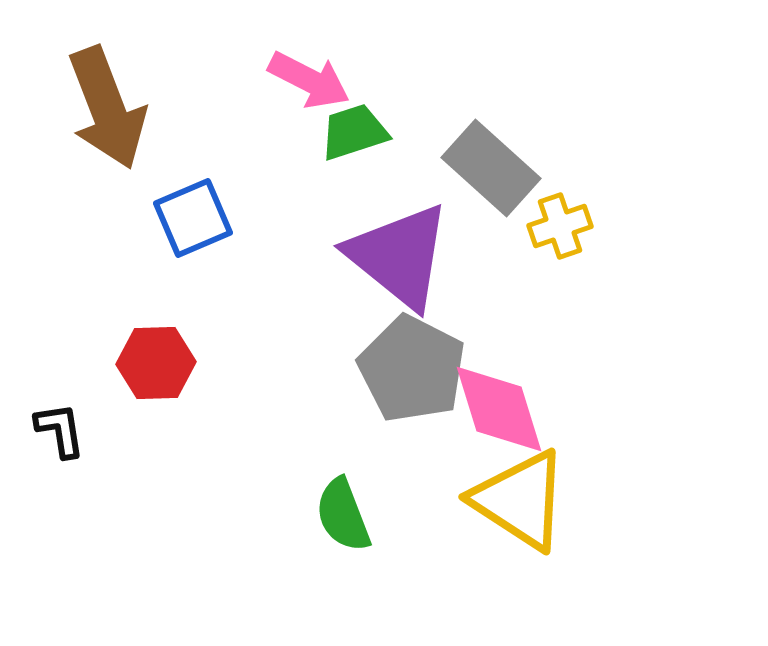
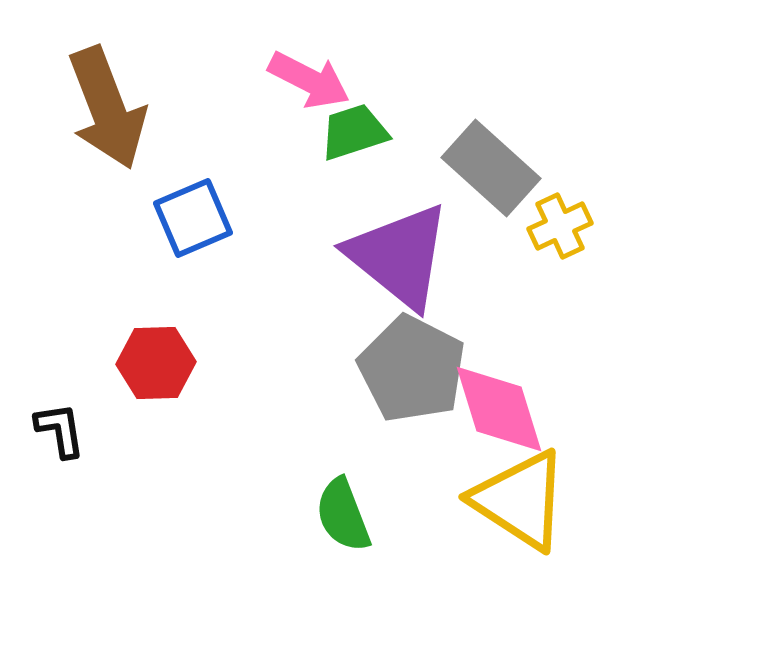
yellow cross: rotated 6 degrees counterclockwise
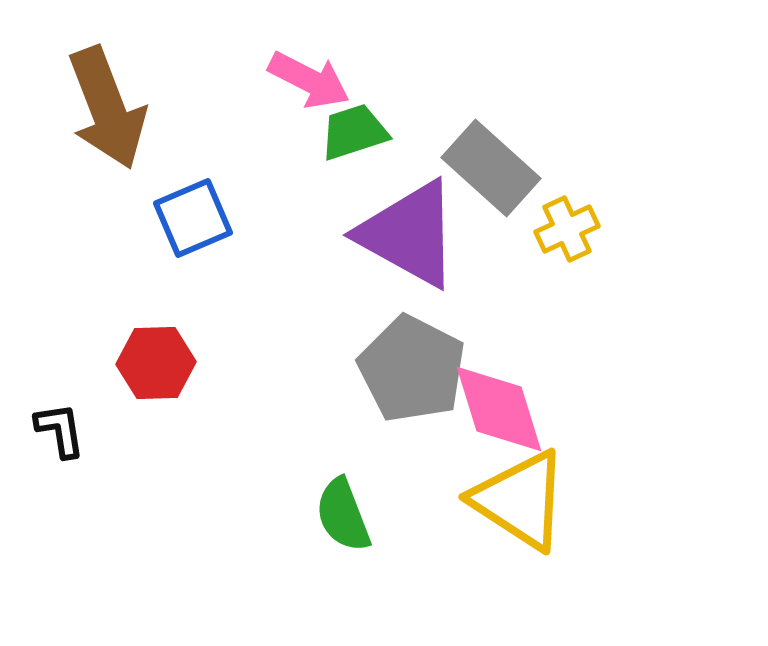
yellow cross: moved 7 px right, 3 px down
purple triangle: moved 10 px right, 22 px up; rotated 10 degrees counterclockwise
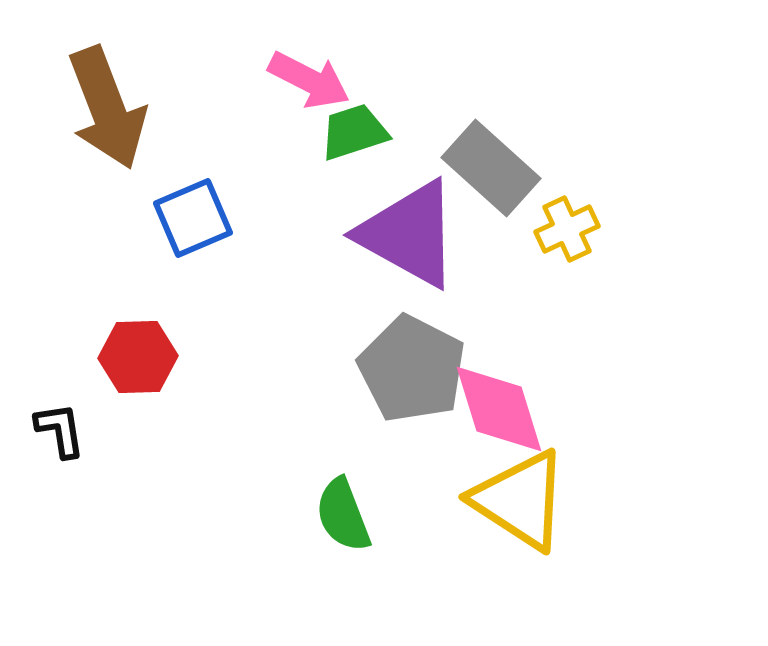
red hexagon: moved 18 px left, 6 px up
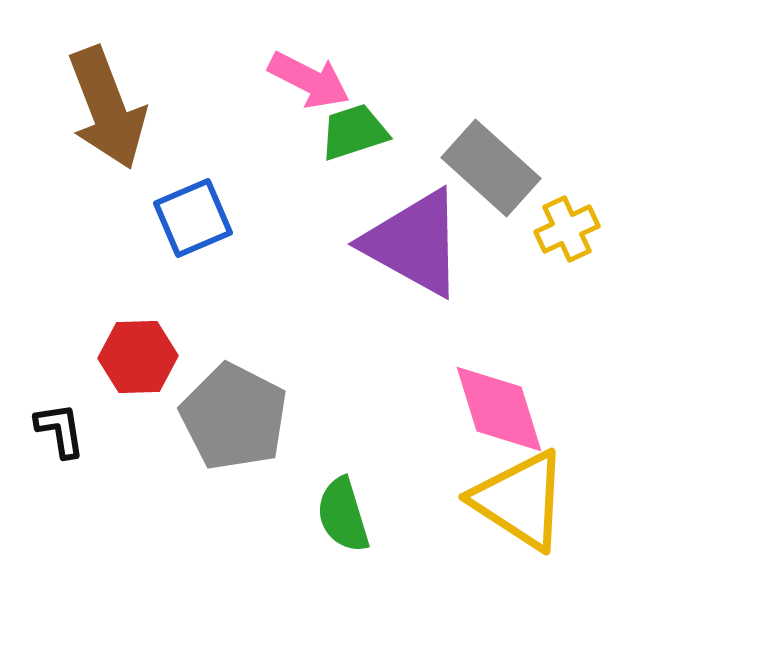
purple triangle: moved 5 px right, 9 px down
gray pentagon: moved 178 px left, 48 px down
green semicircle: rotated 4 degrees clockwise
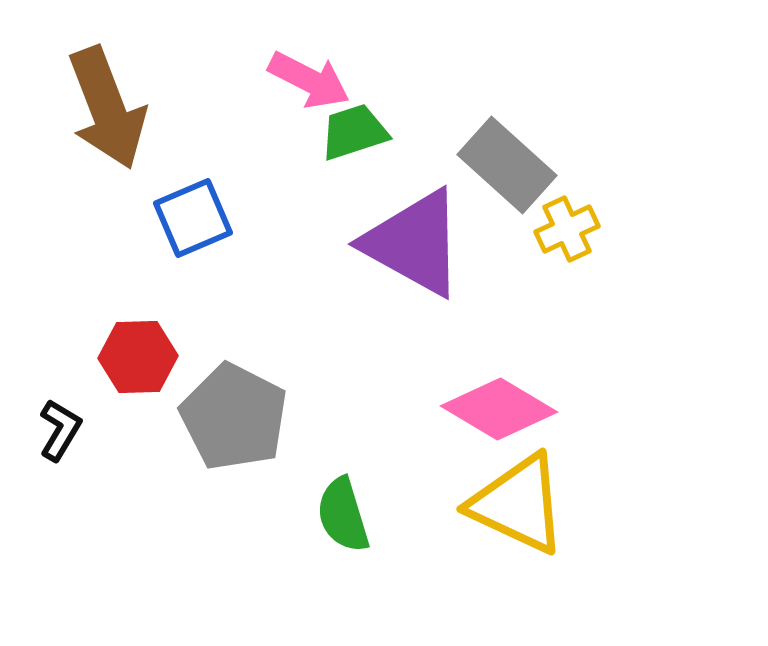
gray rectangle: moved 16 px right, 3 px up
pink diamond: rotated 42 degrees counterclockwise
black L-shape: rotated 40 degrees clockwise
yellow triangle: moved 2 px left, 4 px down; rotated 8 degrees counterclockwise
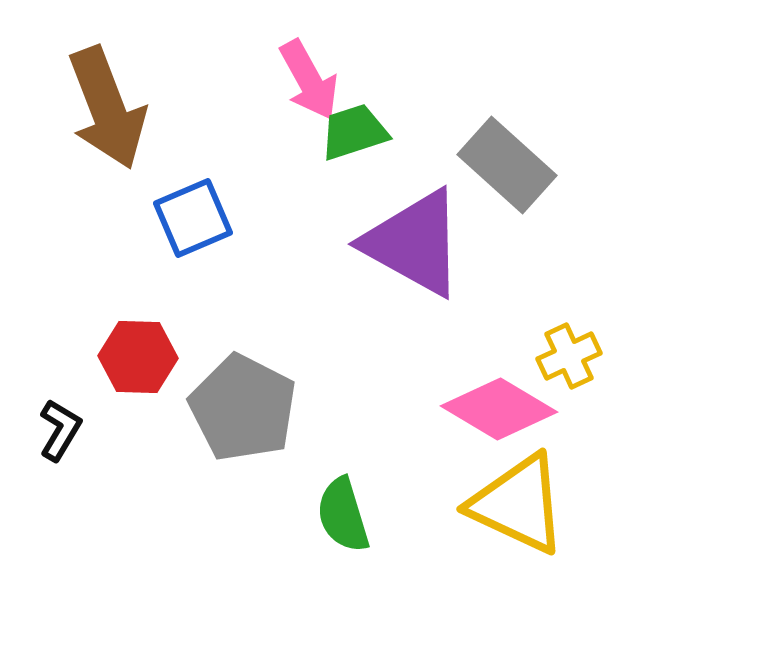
pink arrow: rotated 34 degrees clockwise
yellow cross: moved 2 px right, 127 px down
red hexagon: rotated 4 degrees clockwise
gray pentagon: moved 9 px right, 9 px up
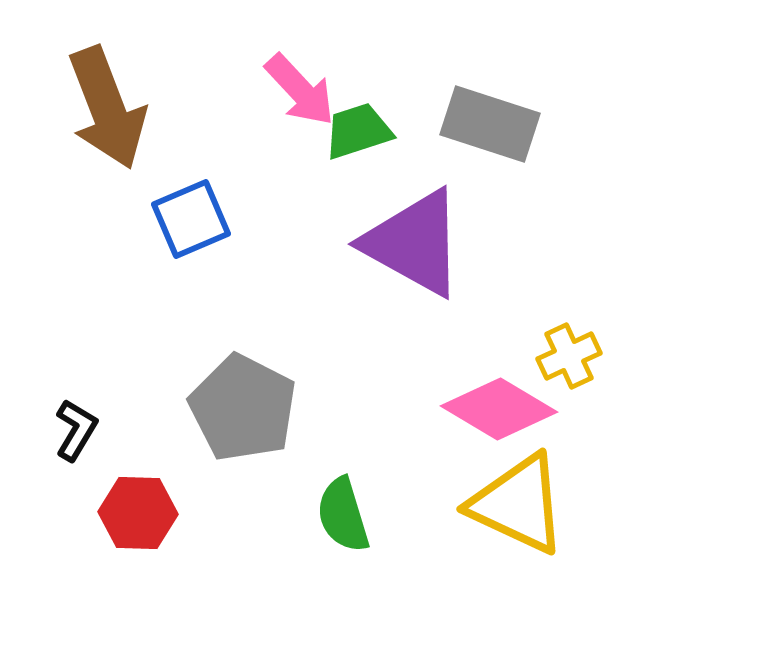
pink arrow: moved 9 px left, 10 px down; rotated 14 degrees counterclockwise
green trapezoid: moved 4 px right, 1 px up
gray rectangle: moved 17 px left, 41 px up; rotated 24 degrees counterclockwise
blue square: moved 2 px left, 1 px down
red hexagon: moved 156 px down
black L-shape: moved 16 px right
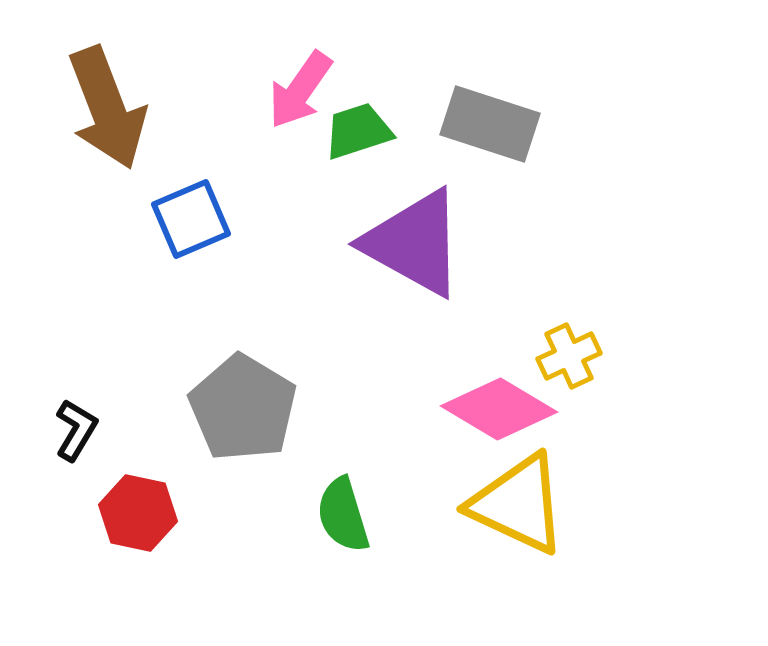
pink arrow: rotated 78 degrees clockwise
gray pentagon: rotated 4 degrees clockwise
red hexagon: rotated 10 degrees clockwise
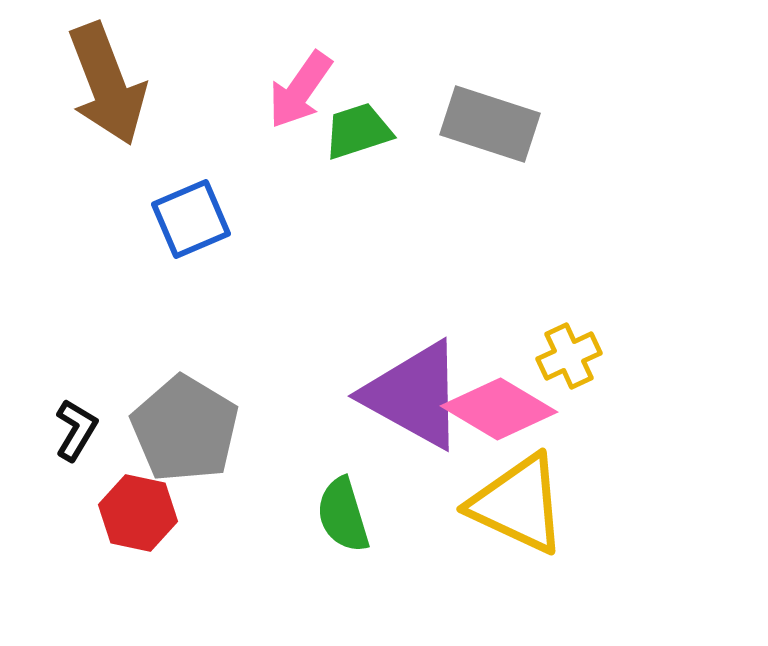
brown arrow: moved 24 px up
purple triangle: moved 152 px down
gray pentagon: moved 58 px left, 21 px down
